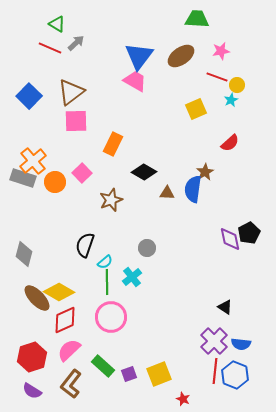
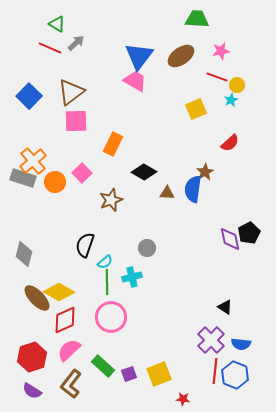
cyan cross at (132, 277): rotated 24 degrees clockwise
purple cross at (214, 341): moved 3 px left, 1 px up
red star at (183, 399): rotated 16 degrees counterclockwise
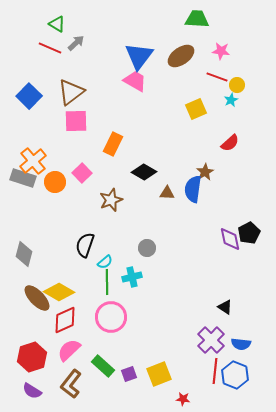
pink star at (221, 51): rotated 18 degrees clockwise
